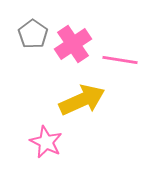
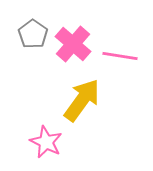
pink cross: rotated 15 degrees counterclockwise
pink line: moved 4 px up
yellow arrow: rotated 30 degrees counterclockwise
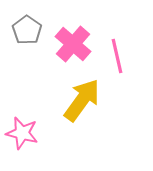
gray pentagon: moved 6 px left, 4 px up
pink line: moved 3 px left; rotated 68 degrees clockwise
pink star: moved 24 px left, 9 px up; rotated 12 degrees counterclockwise
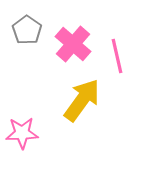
pink star: rotated 16 degrees counterclockwise
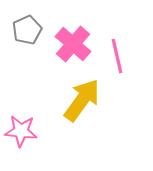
gray pentagon: rotated 12 degrees clockwise
pink star: moved 1 px left, 2 px up; rotated 8 degrees clockwise
